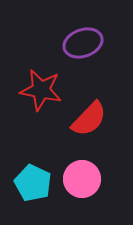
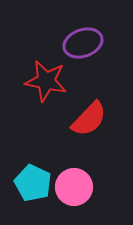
red star: moved 5 px right, 9 px up
pink circle: moved 8 px left, 8 px down
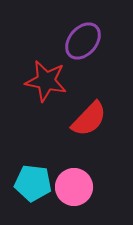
purple ellipse: moved 2 px up; rotated 30 degrees counterclockwise
cyan pentagon: rotated 18 degrees counterclockwise
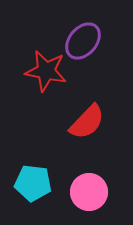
red star: moved 10 px up
red semicircle: moved 2 px left, 3 px down
pink circle: moved 15 px right, 5 px down
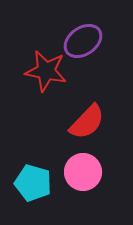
purple ellipse: rotated 15 degrees clockwise
cyan pentagon: rotated 9 degrees clockwise
pink circle: moved 6 px left, 20 px up
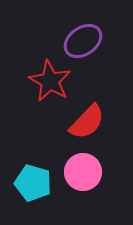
red star: moved 4 px right, 10 px down; rotated 18 degrees clockwise
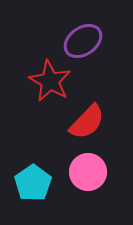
pink circle: moved 5 px right
cyan pentagon: rotated 21 degrees clockwise
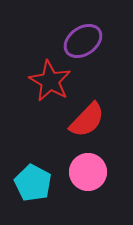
red semicircle: moved 2 px up
cyan pentagon: rotated 9 degrees counterclockwise
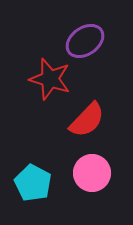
purple ellipse: moved 2 px right
red star: moved 2 px up; rotated 12 degrees counterclockwise
pink circle: moved 4 px right, 1 px down
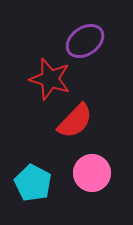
red semicircle: moved 12 px left, 1 px down
